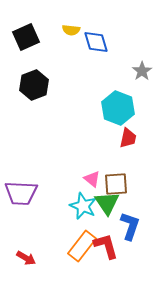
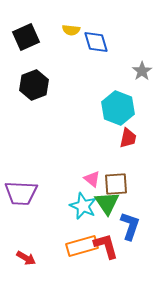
orange rectangle: rotated 36 degrees clockwise
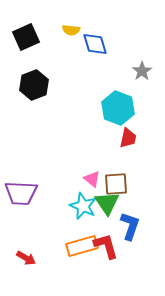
blue diamond: moved 1 px left, 2 px down
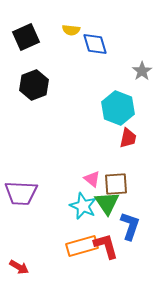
red arrow: moved 7 px left, 9 px down
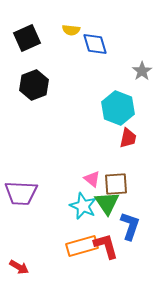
black square: moved 1 px right, 1 px down
